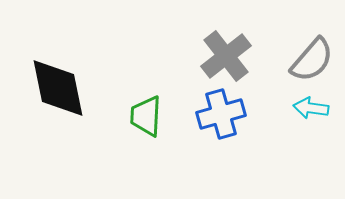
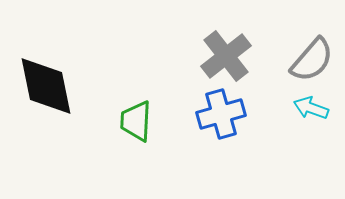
black diamond: moved 12 px left, 2 px up
cyan arrow: rotated 12 degrees clockwise
green trapezoid: moved 10 px left, 5 px down
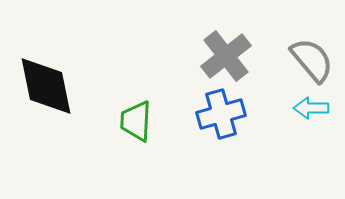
gray semicircle: rotated 81 degrees counterclockwise
cyan arrow: rotated 20 degrees counterclockwise
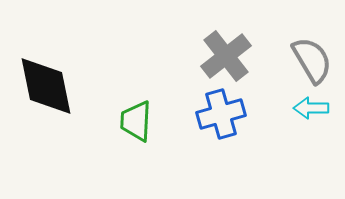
gray semicircle: rotated 9 degrees clockwise
